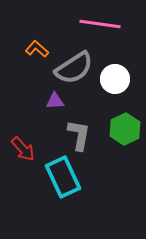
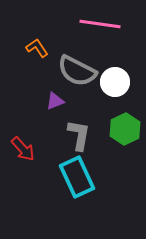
orange L-shape: moved 1 px up; rotated 15 degrees clockwise
gray semicircle: moved 3 px right, 3 px down; rotated 60 degrees clockwise
white circle: moved 3 px down
purple triangle: rotated 18 degrees counterclockwise
cyan rectangle: moved 14 px right
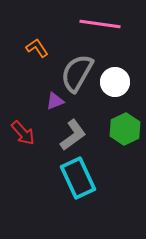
gray semicircle: moved 2 px down; rotated 93 degrees clockwise
gray L-shape: moved 6 px left; rotated 44 degrees clockwise
red arrow: moved 16 px up
cyan rectangle: moved 1 px right, 1 px down
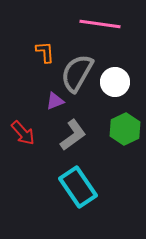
orange L-shape: moved 8 px right, 4 px down; rotated 30 degrees clockwise
cyan rectangle: moved 9 px down; rotated 9 degrees counterclockwise
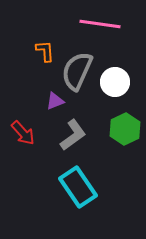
orange L-shape: moved 1 px up
gray semicircle: moved 2 px up; rotated 6 degrees counterclockwise
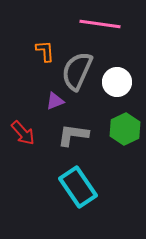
white circle: moved 2 px right
gray L-shape: rotated 136 degrees counterclockwise
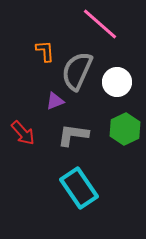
pink line: rotated 33 degrees clockwise
cyan rectangle: moved 1 px right, 1 px down
